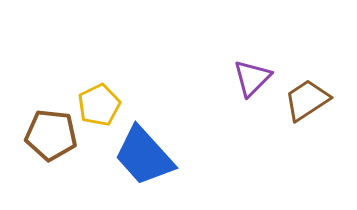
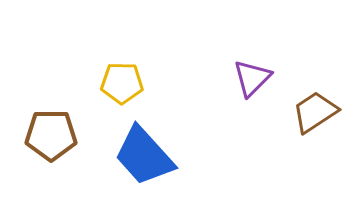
brown trapezoid: moved 8 px right, 12 px down
yellow pentagon: moved 23 px right, 22 px up; rotated 27 degrees clockwise
brown pentagon: rotated 6 degrees counterclockwise
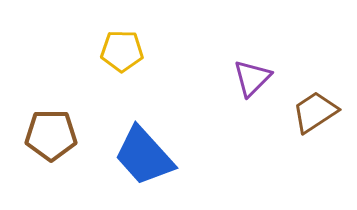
yellow pentagon: moved 32 px up
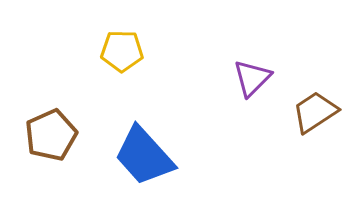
brown pentagon: rotated 24 degrees counterclockwise
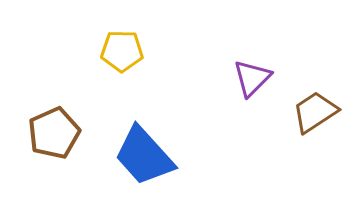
brown pentagon: moved 3 px right, 2 px up
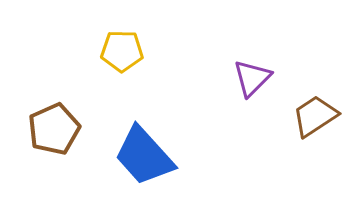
brown trapezoid: moved 4 px down
brown pentagon: moved 4 px up
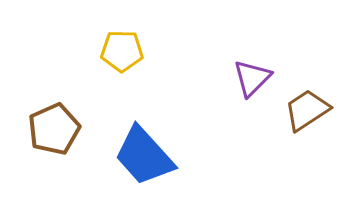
brown trapezoid: moved 8 px left, 6 px up
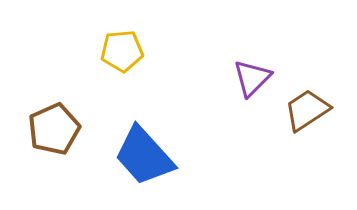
yellow pentagon: rotated 6 degrees counterclockwise
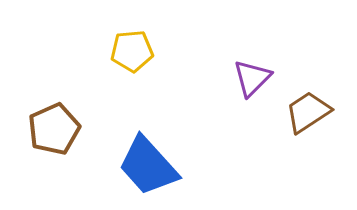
yellow pentagon: moved 10 px right
brown trapezoid: moved 1 px right, 2 px down
blue trapezoid: moved 4 px right, 10 px down
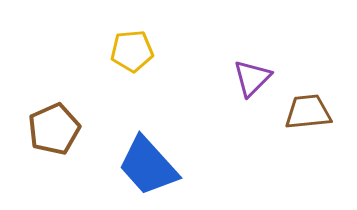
brown trapezoid: rotated 27 degrees clockwise
